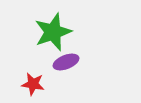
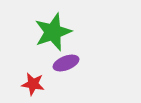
purple ellipse: moved 1 px down
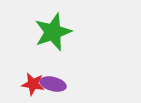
purple ellipse: moved 13 px left, 21 px down; rotated 35 degrees clockwise
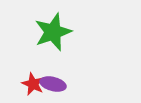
red star: rotated 15 degrees clockwise
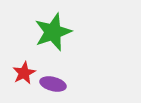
red star: moved 9 px left, 11 px up; rotated 20 degrees clockwise
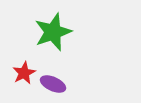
purple ellipse: rotated 10 degrees clockwise
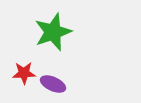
red star: rotated 25 degrees clockwise
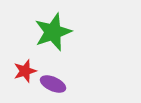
red star: moved 1 px right, 2 px up; rotated 15 degrees counterclockwise
